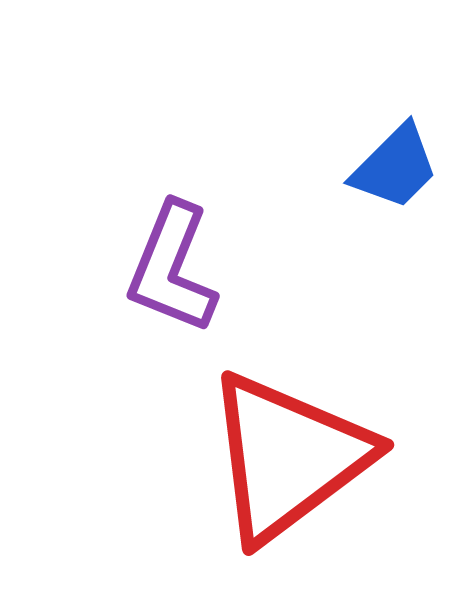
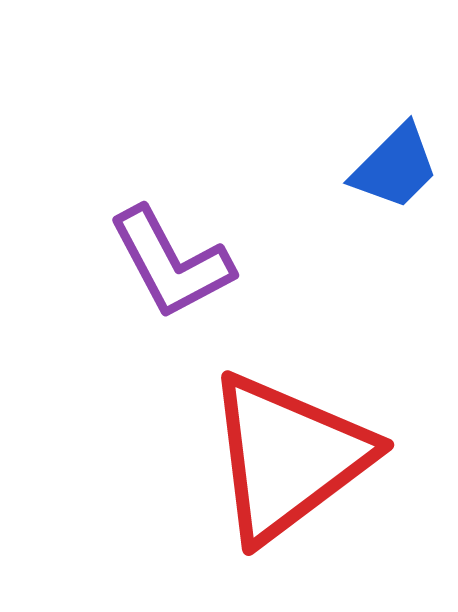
purple L-shape: moved 1 px left, 5 px up; rotated 50 degrees counterclockwise
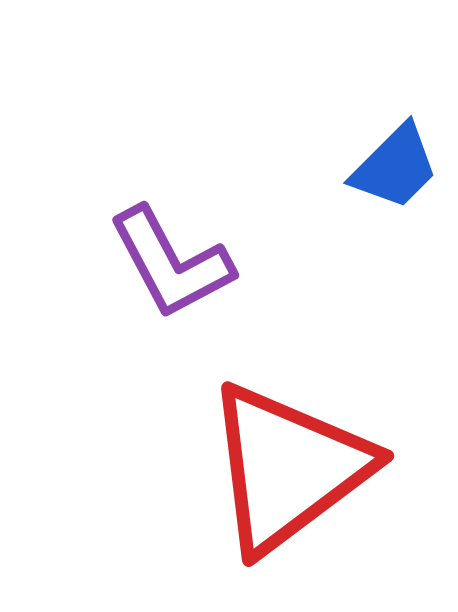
red triangle: moved 11 px down
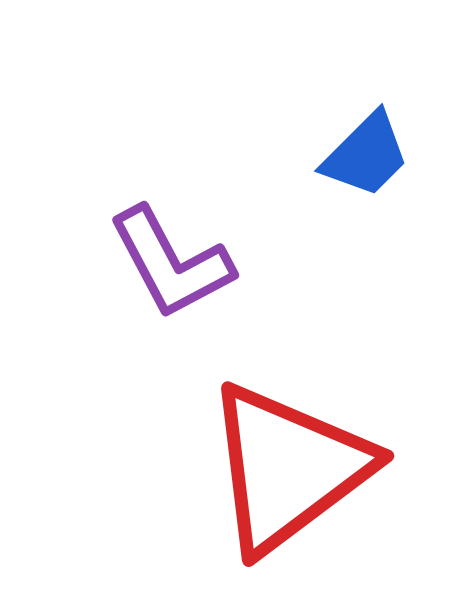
blue trapezoid: moved 29 px left, 12 px up
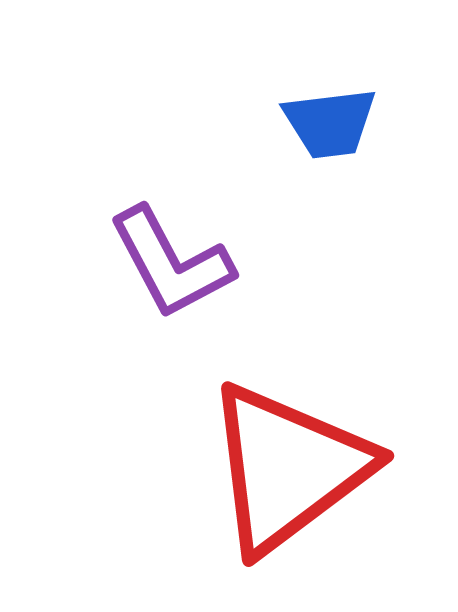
blue trapezoid: moved 36 px left, 32 px up; rotated 38 degrees clockwise
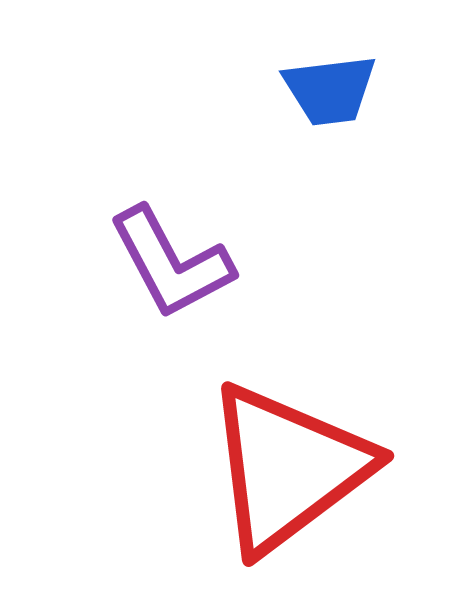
blue trapezoid: moved 33 px up
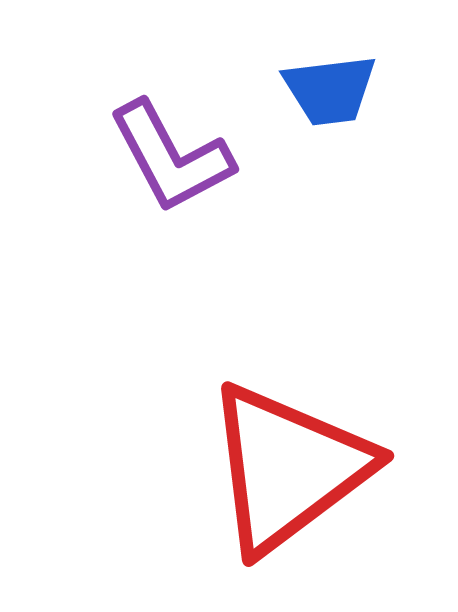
purple L-shape: moved 106 px up
